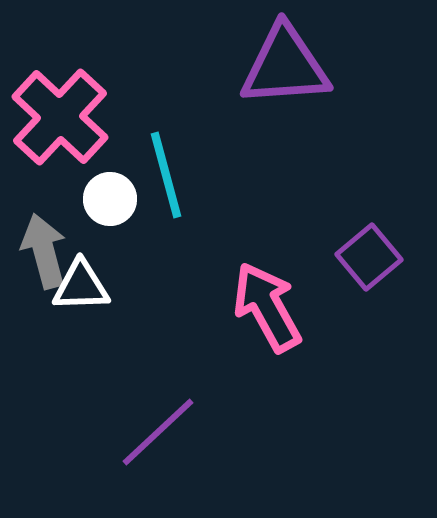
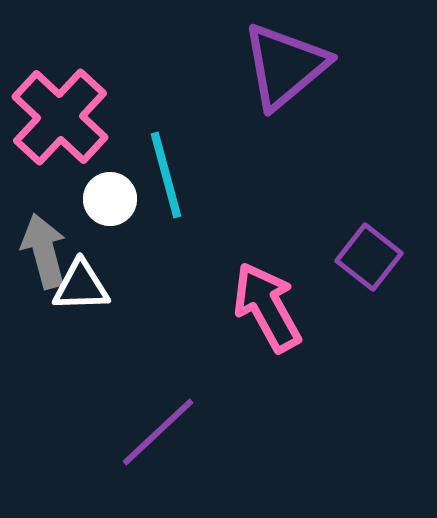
purple triangle: rotated 36 degrees counterclockwise
purple square: rotated 12 degrees counterclockwise
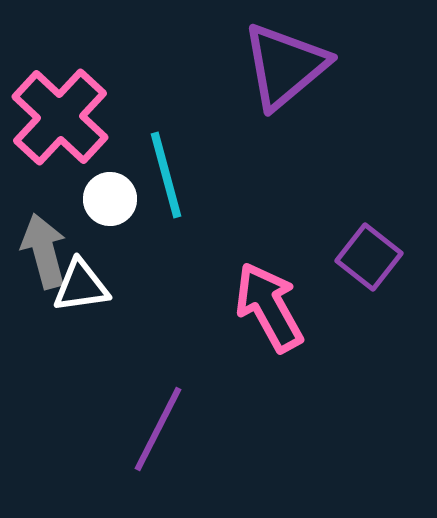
white triangle: rotated 6 degrees counterclockwise
pink arrow: moved 2 px right
purple line: moved 3 px up; rotated 20 degrees counterclockwise
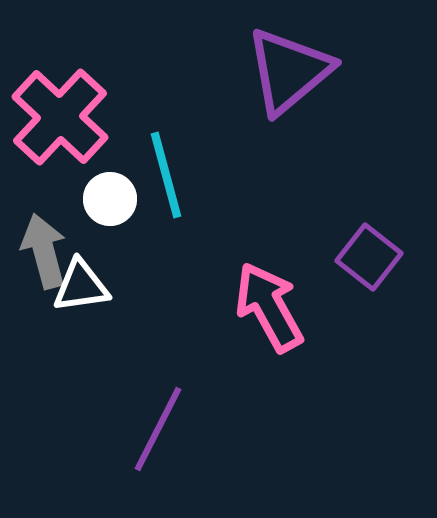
purple triangle: moved 4 px right, 5 px down
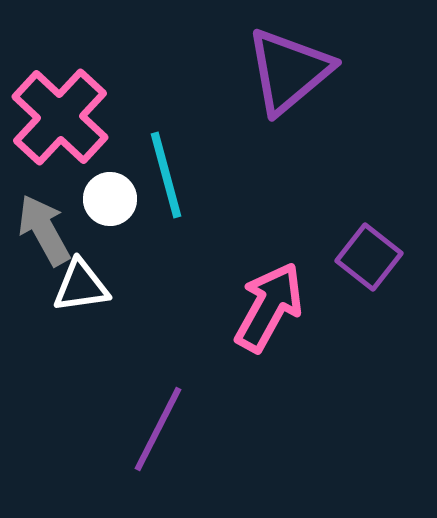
gray arrow: moved 21 px up; rotated 14 degrees counterclockwise
pink arrow: rotated 58 degrees clockwise
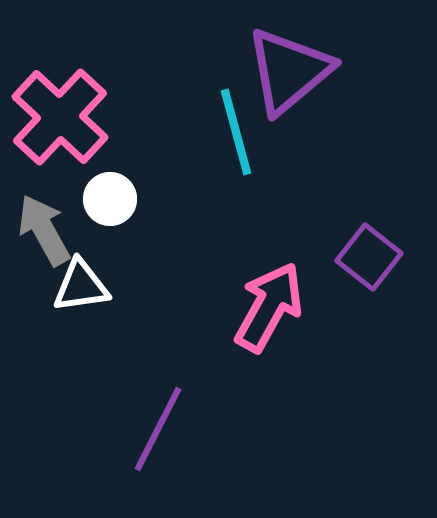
cyan line: moved 70 px right, 43 px up
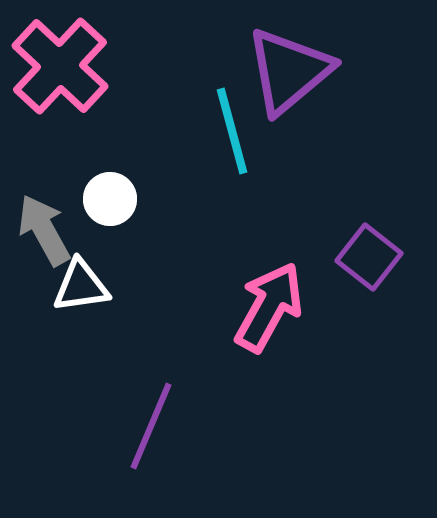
pink cross: moved 51 px up
cyan line: moved 4 px left, 1 px up
purple line: moved 7 px left, 3 px up; rotated 4 degrees counterclockwise
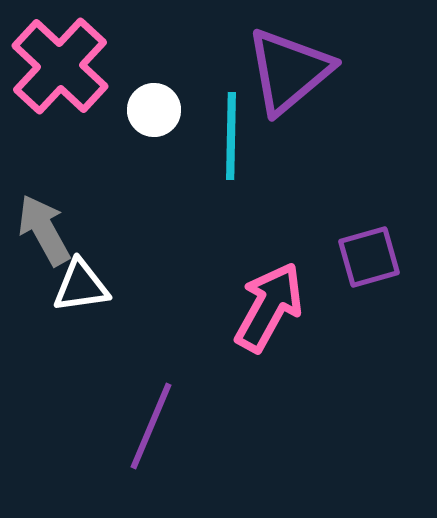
cyan line: moved 1 px left, 5 px down; rotated 16 degrees clockwise
white circle: moved 44 px right, 89 px up
purple square: rotated 36 degrees clockwise
